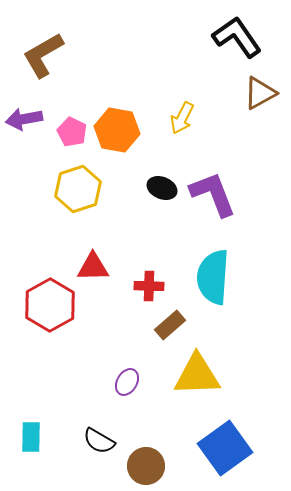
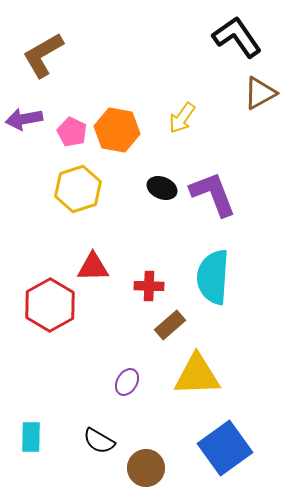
yellow arrow: rotated 8 degrees clockwise
brown circle: moved 2 px down
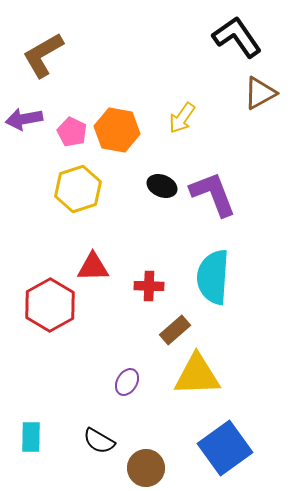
black ellipse: moved 2 px up
brown rectangle: moved 5 px right, 5 px down
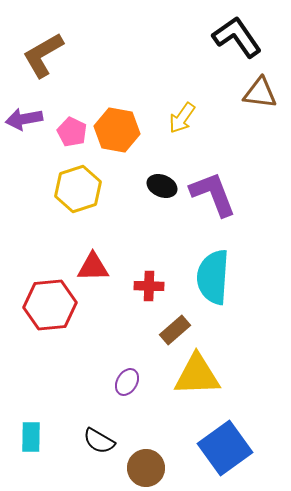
brown triangle: rotated 36 degrees clockwise
red hexagon: rotated 24 degrees clockwise
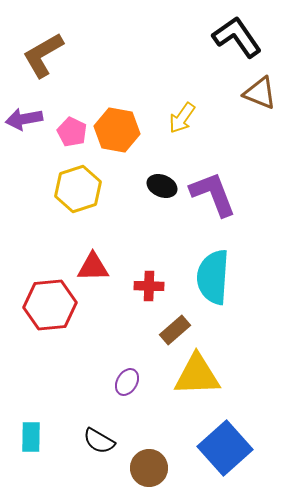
brown triangle: rotated 15 degrees clockwise
blue square: rotated 6 degrees counterclockwise
brown circle: moved 3 px right
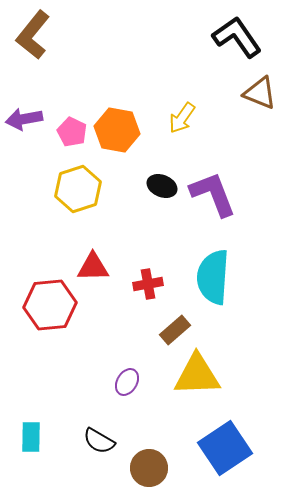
brown L-shape: moved 10 px left, 20 px up; rotated 21 degrees counterclockwise
red cross: moved 1 px left, 2 px up; rotated 12 degrees counterclockwise
blue square: rotated 8 degrees clockwise
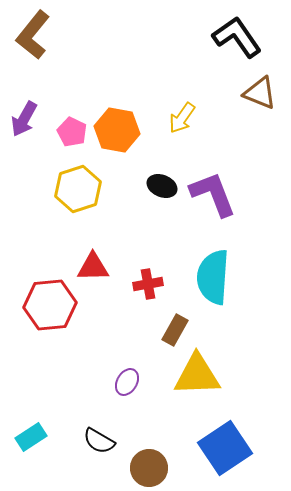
purple arrow: rotated 51 degrees counterclockwise
brown rectangle: rotated 20 degrees counterclockwise
cyan rectangle: rotated 56 degrees clockwise
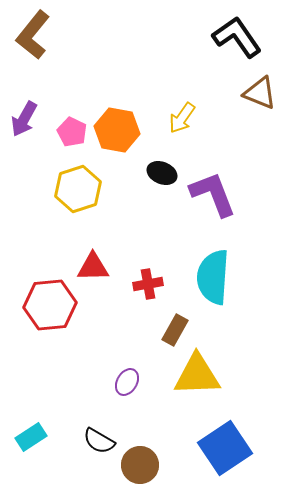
black ellipse: moved 13 px up
brown circle: moved 9 px left, 3 px up
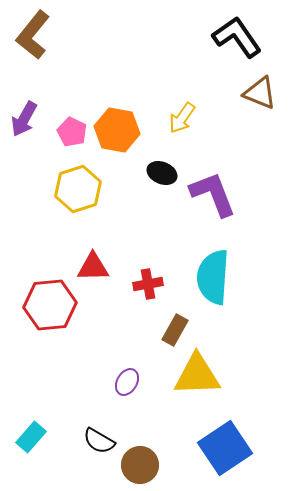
cyan rectangle: rotated 16 degrees counterclockwise
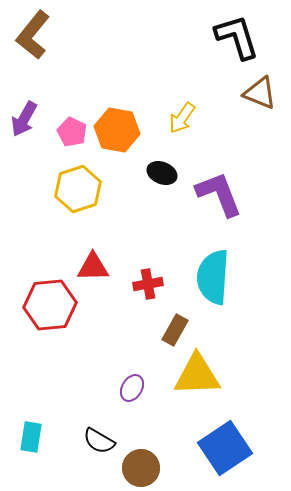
black L-shape: rotated 18 degrees clockwise
purple L-shape: moved 6 px right
purple ellipse: moved 5 px right, 6 px down
cyan rectangle: rotated 32 degrees counterclockwise
brown circle: moved 1 px right, 3 px down
